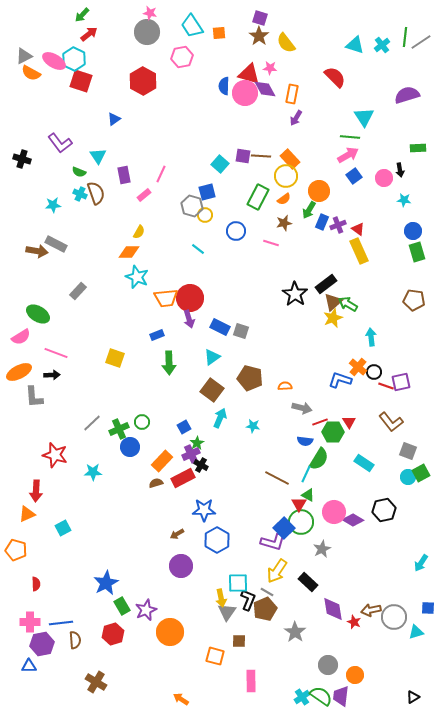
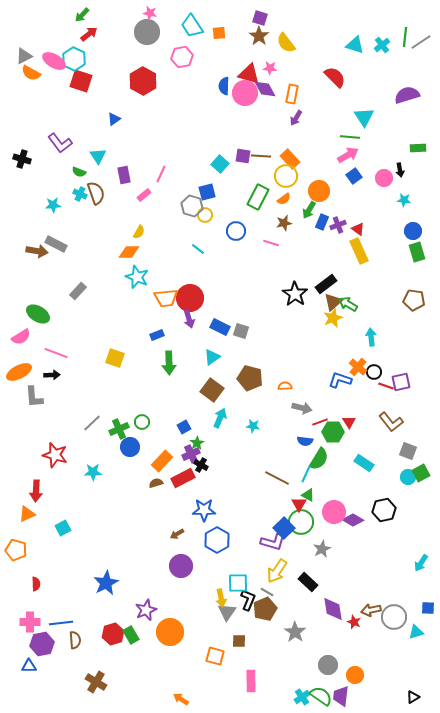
green rectangle at (122, 606): moved 9 px right, 29 px down
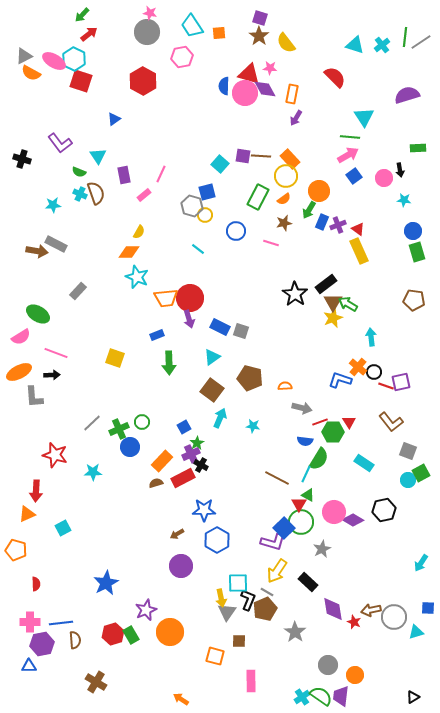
brown triangle at (333, 302): rotated 18 degrees counterclockwise
cyan circle at (408, 477): moved 3 px down
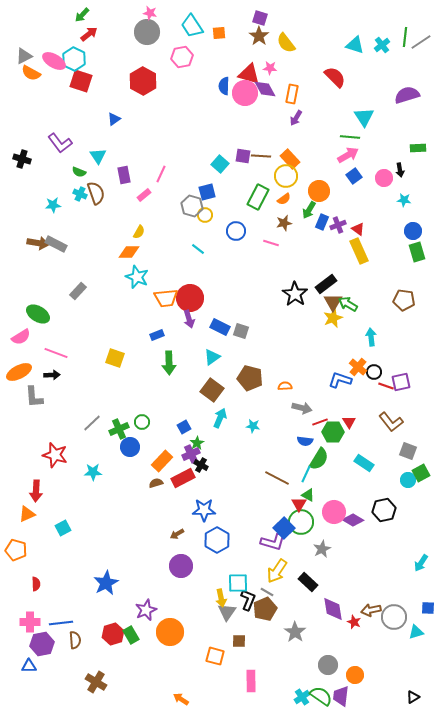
brown arrow at (37, 251): moved 1 px right, 8 px up
brown pentagon at (414, 300): moved 10 px left
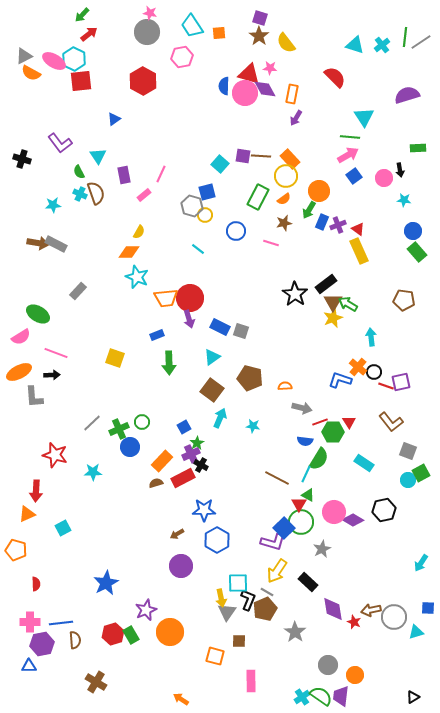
red square at (81, 81): rotated 25 degrees counterclockwise
green semicircle at (79, 172): rotated 40 degrees clockwise
green rectangle at (417, 252): rotated 24 degrees counterclockwise
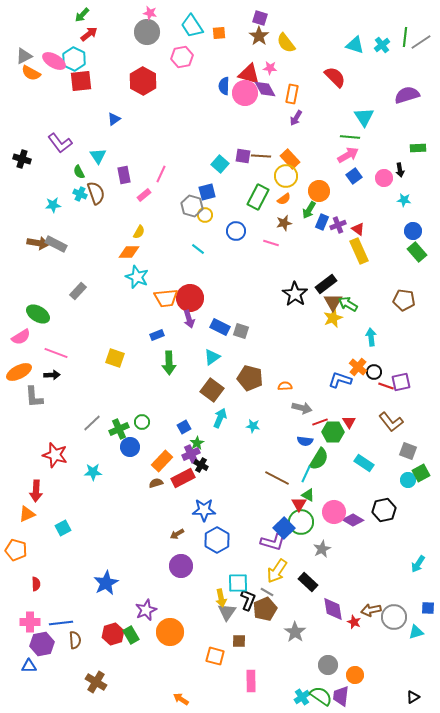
cyan arrow at (421, 563): moved 3 px left, 1 px down
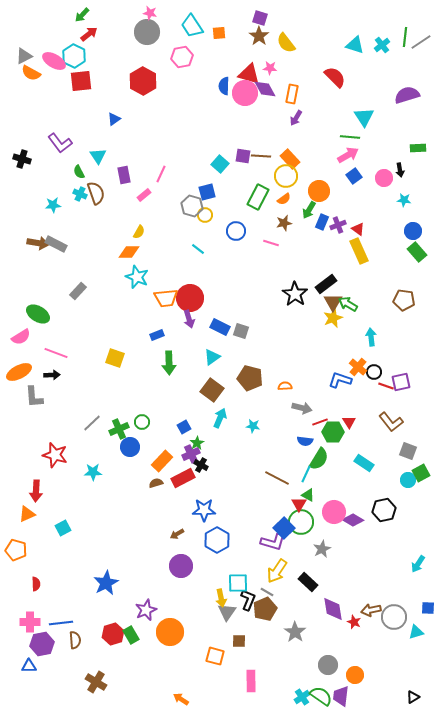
cyan hexagon at (74, 59): moved 3 px up
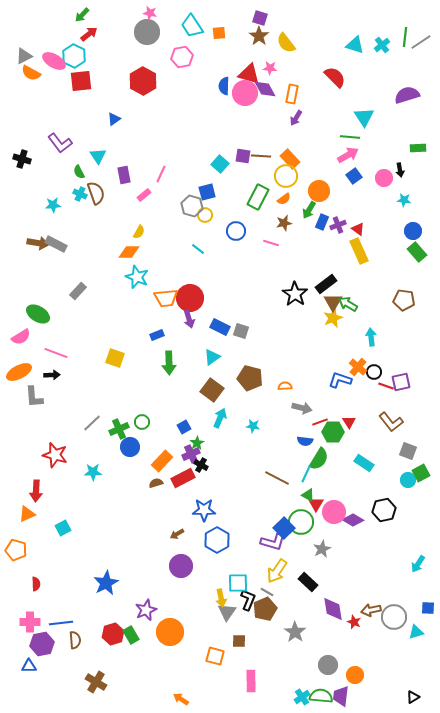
red triangle at (299, 504): moved 17 px right
green semicircle at (321, 696): rotated 30 degrees counterclockwise
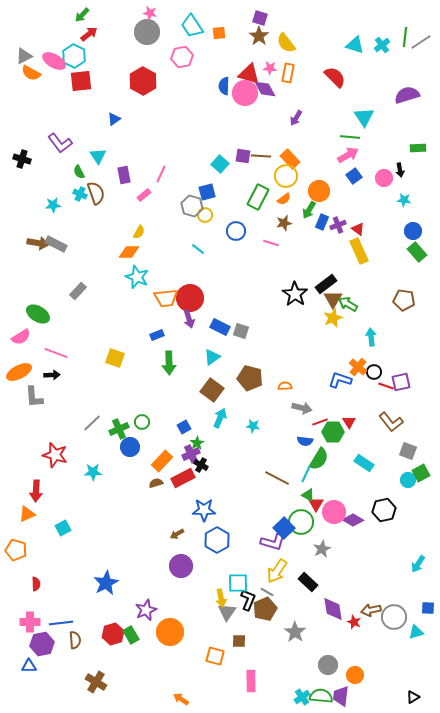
orange rectangle at (292, 94): moved 4 px left, 21 px up
brown triangle at (333, 302): moved 3 px up
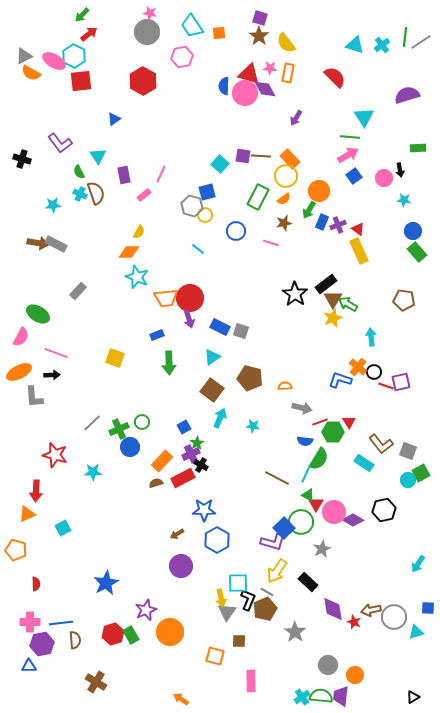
pink semicircle at (21, 337): rotated 30 degrees counterclockwise
brown L-shape at (391, 422): moved 10 px left, 22 px down
